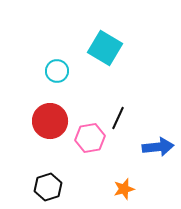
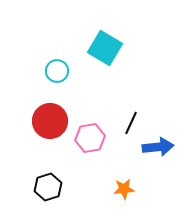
black line: moved 13 px right, 5 px down
orange star: rotated 10 degrees clockwise
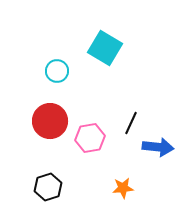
blue arrow: rotated 12 degrees clockwise
orange star: moved 1 px left, 1 px up
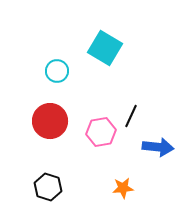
black line: moved 7 px up
pink hexagon: moved 11 px right, 6 px up
black hexagon: rotated 24 degrees counterclockwise
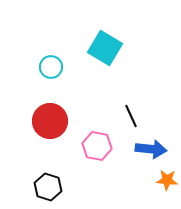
cyan circle: moved 6 px left, 4 px up
black line: rotated 50 degrees counterclockwise
pink hexagon: moved 4 px left, 14 px down; rotated 20 degrees clockwise
blue arrow: moved 7 px left, 2 px down
orange star: moved 44 px right, 8 px up; rotated 10 degrees clockwise
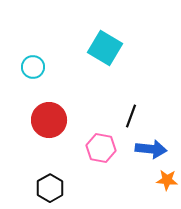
cyan circle: moved 18 px left
black line: rotated 45 degrees clockwise
red circle: moved 1 px left, 1 px up
pink hexagon: moved 4 px right, 2 px down
black hexagon: moved 2 px right, 1 px down; rotated 12 degrees clockwise
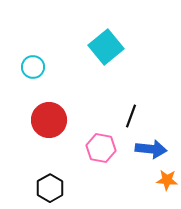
cyan square: moved 1 px right, 1 px up; rotated 20 degrees clockwise
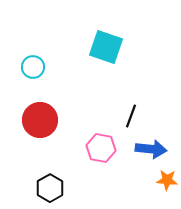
cyan square: rotated 32 degrees counterclockwise
red circle: moved 9 px left
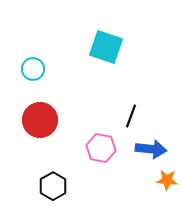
cyan circle: moved 2 px down
black hexagon: moved 3 px right, 2 px up
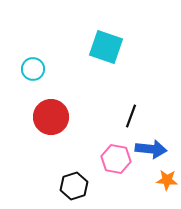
red circle: moved 11 px right, 3 px up
pink hexagon: moved 15 px right, 11 px down
black hexagon: moved 21 px right; rotated 12 degrees clockwise
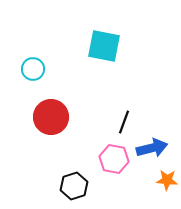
cyan square: moved 2 px left, 1 px up; rotated 8 degrees counterclockwise
black line: moved 7 px left, 6 px down
blue arrow: moved 1 px right, 1 px up; rotated 20 degrees counterclockwise
pink hexagon: moved 2 px left
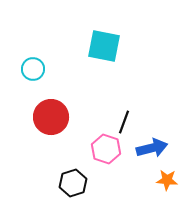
pink hexagon: moved 8 px left, 10 px up; rotated 8 degrees clockwise
black hexagon: moved 1 px left, 3 px up
